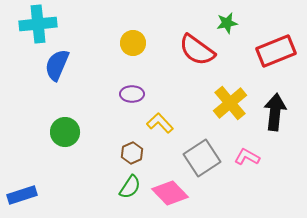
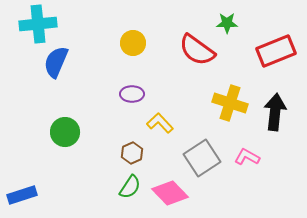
green star: rotated 10 degrees clockwise
blue semicircle: moved 1 px left, 3 px up
yellow cross: rotated 32 degrees counterclockwise
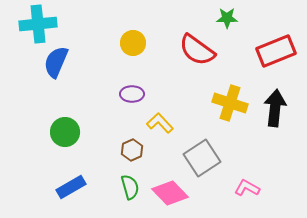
green star: moved 5 px up
black arrow: moved 4 px up
brown hexagon: moved 3 px up
pink L-shape: moved 31 px down
green semicircle: rotated 50 degrees counterclockwise
blue rectangle: moved 49 px right, 8 px up; rotated 12 degrees counterclockwise
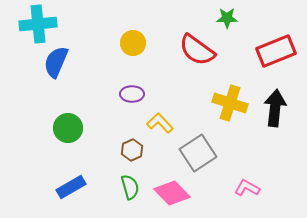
green circle: moved 3 px right, 4 px up
gray square: moved 4 px left, 5 px up
pink diamond: moved 2 px right
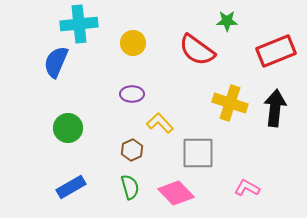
green star: moved 3 px down
cyan cross: moved 41 px right
gray square: rotated 33 degrees clockwise
pink diamond: moved 4 px right
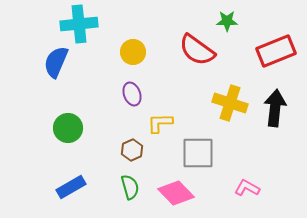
yellow circle: moved 9 px down
purple ellipse: rotated 70 degrees clockwise
yellow L-shape: rotated 48 degrees counterclockwise
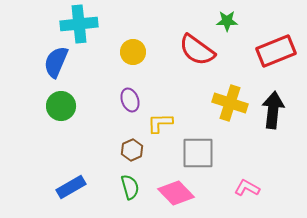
purple ellipse: moved 2 px left, 6 px down
black arrow: moved 2 px left, 2 px down
green circle: moved 7 px left, 22 px up
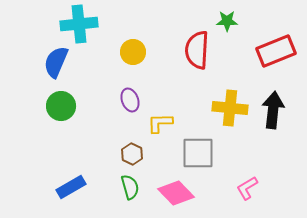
red semicircle: rotated 57 degrees clockwise
yellow cross: moved 5 px down; rotated 12 degrees counterclockwise
brown hexagon: moved 4 px down; rotated 10 degrees counterclockwise
pink L-shape: rotated 60 degrees counterclockwise
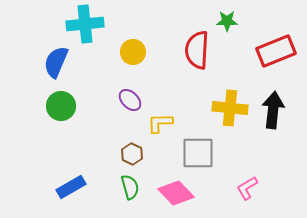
cyan cross: moved 6 px right
purple ellipse: rotated 25 degrees counterclockwise
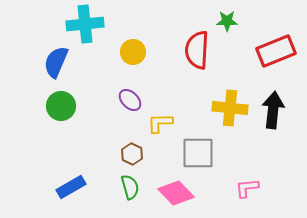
pink L-shape: rotated 25 degrees clockwise
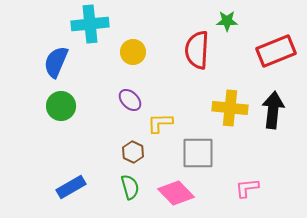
cyan cross: moved 5 px right
brown hexagon: moved 1 px right, 2 px up
